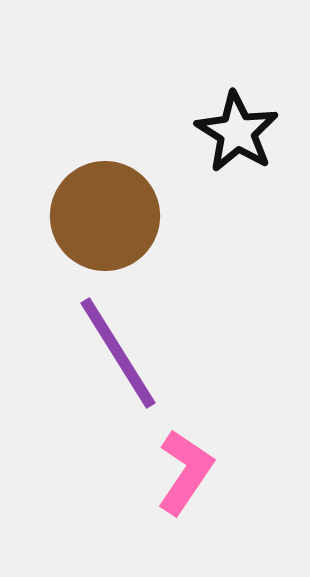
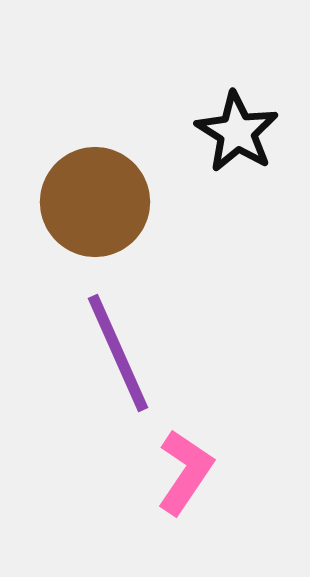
brown circle: moved 10 px left, 14 px up
purple line: rotated 8 degrees clockwise
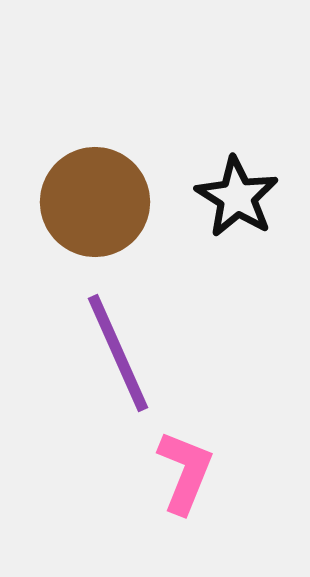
black star: moved 65 px down
pink L-shape: rotated 12 degrees counterclockwise
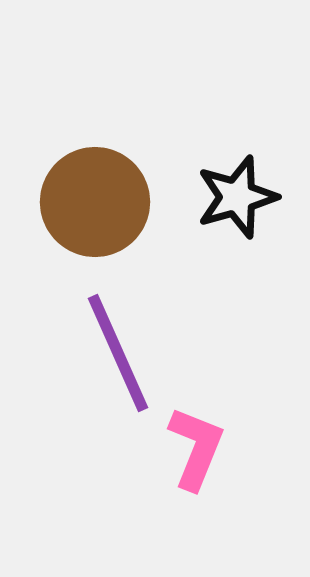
black star: rotated 24 degrees clockwise
pink L-shape: moved 11 px right, 24 px up
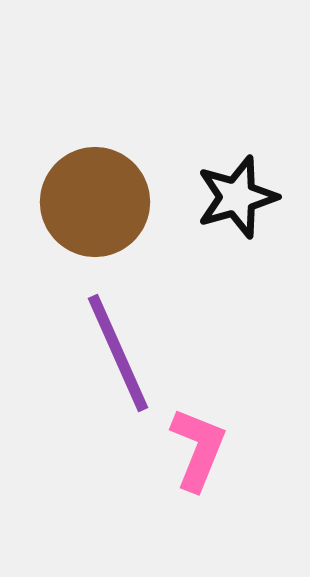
pink L-shape: moved 2 px right, 1 px down
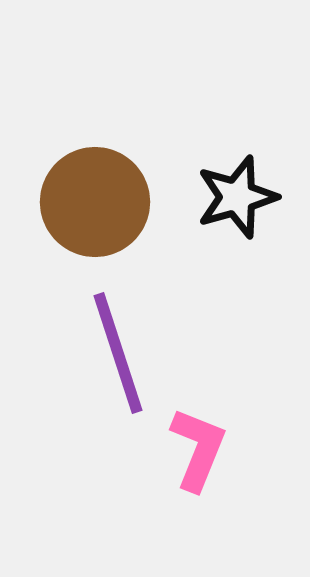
purple line: rotated 6 degrees clockwise
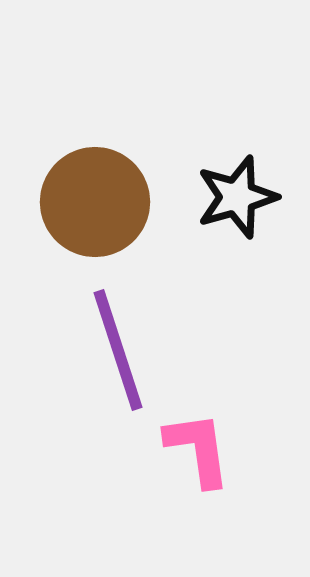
purple line: moved 3 px up
pink L-shape: rotated 30 degrees counterclockwise
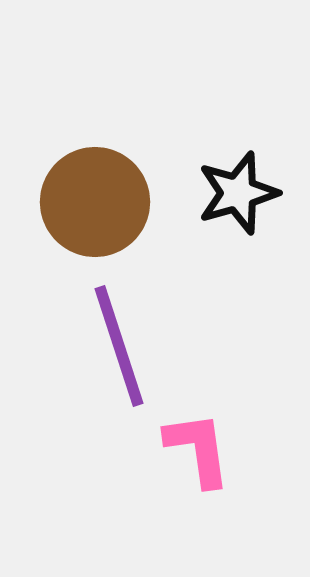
black star: moved 1 px right, 4 px up
purple line: moved 1 px right, 4 px up
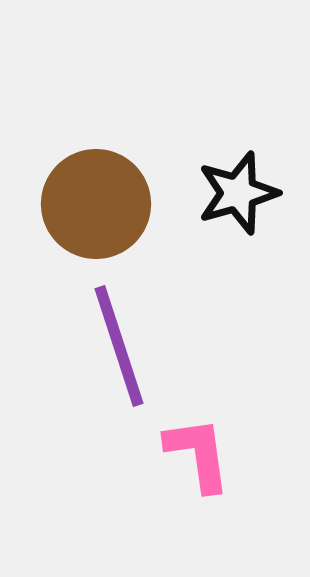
brown circle: moved 1 px right, 2 px down
pink L-shape: moved 5 px down
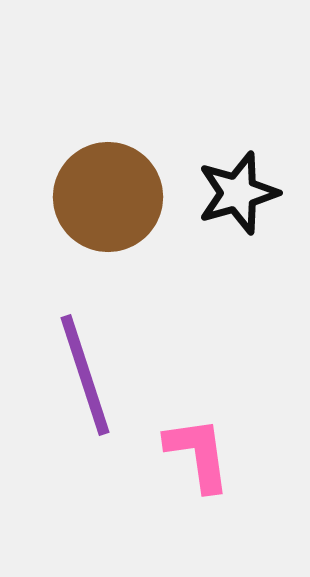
brown circle: moved 12 px right, 7 px up
purple line: moved 34 px left, 29 px down
